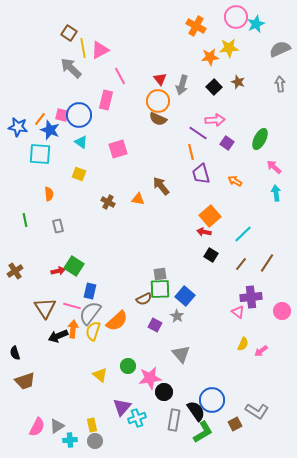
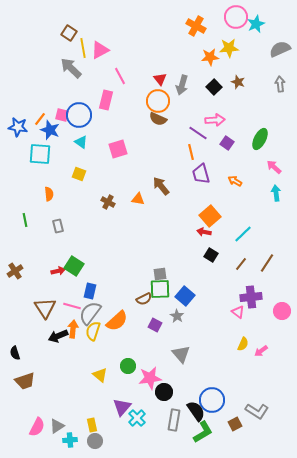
cyan cross at (137, 418): rotated 24 degrees counterclockwise
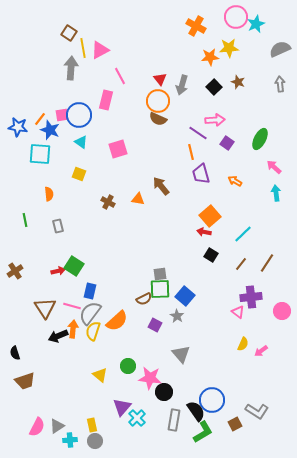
gray arrow at (71, 68): rotated 50 degrees clockwise
pink square at (62, 115): rotated 24 degrees counterclockwise
pink star at (150, 378): rotated 15 degrees clockwise
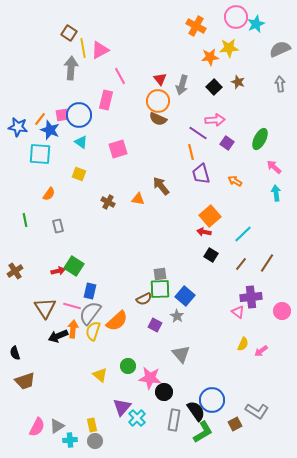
orange semicircle at (49, 194): rotated 40 degrees clockwise
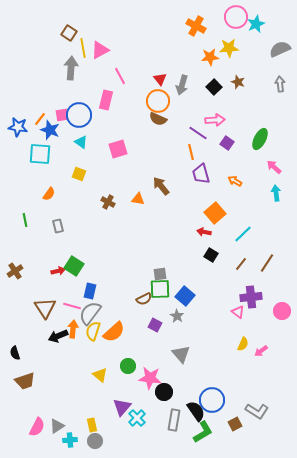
orange square at (210, 216): moved 5 px right, 3 px up
orange semicircle at (117, 321): moved 3 px left, 11 px down
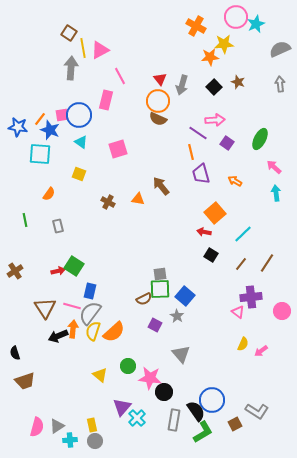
yellow star at (229, 48): moved 5 px left, 4 px up
pink semicircle at (37, 427): rotated 12 degrees counterclockwise
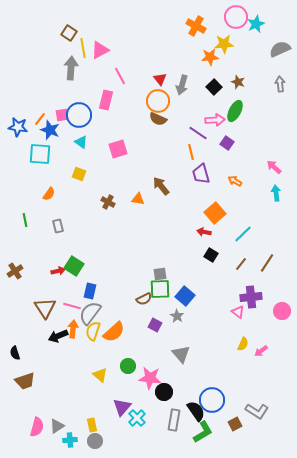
green ellipse at (260, 139): moved 25 px left, 28 px up
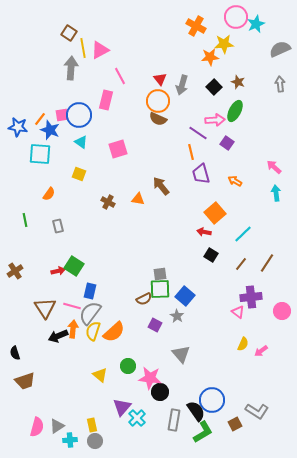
black circle at (164, 392): moved 4 px left
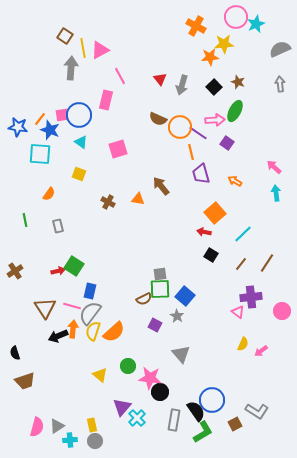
brown square at (69, 33): moved 4 px left, 3 px down
orange circle at (158, 101): moved 22 px right, 26 px down
